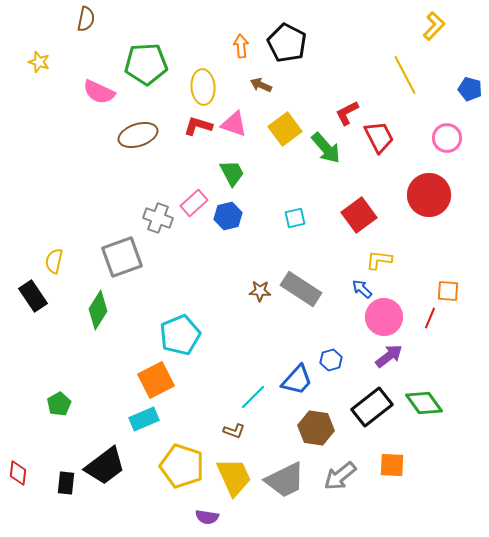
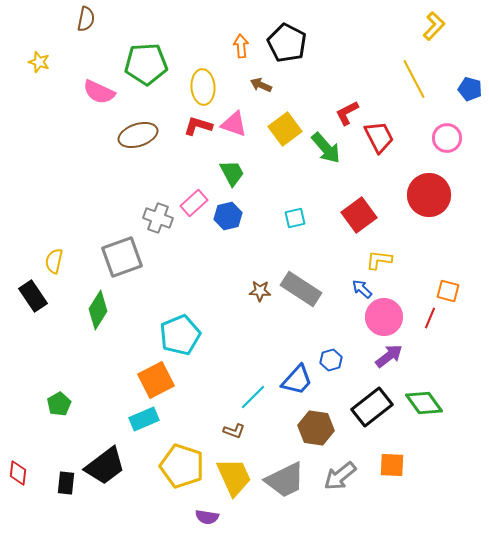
yellow line at (405, 75): moved 9 px right, 4 px down
orange square at (448, 291): rotated 10 degrees clockwise
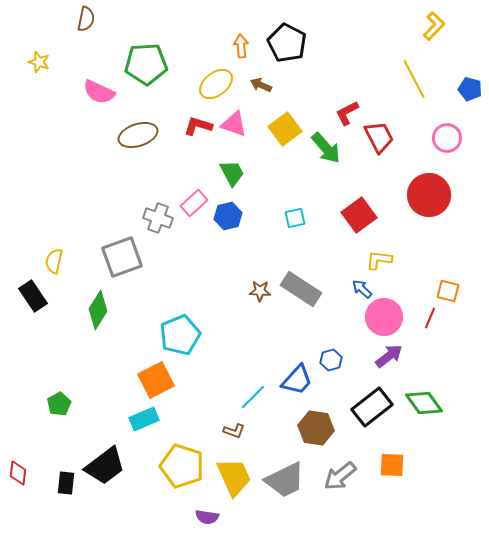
yellow ellipse at (203, 87): moved 13 px right, 3 px up; rotated 56 degrees clockwise
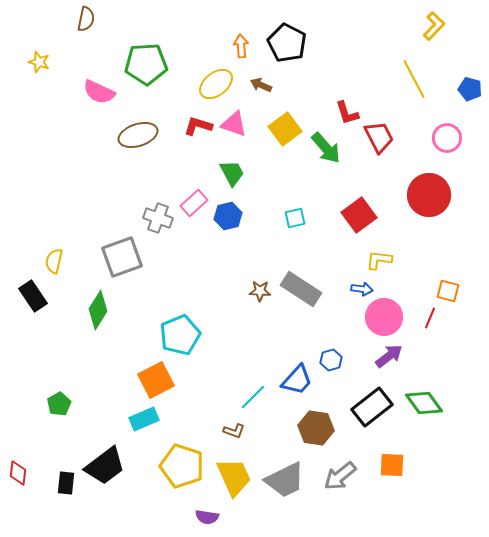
red L-shape at (347, 113): rotated 80 degrees counterclockwise
blue arrow at (362, 289): rotated 145 degrees clockwise
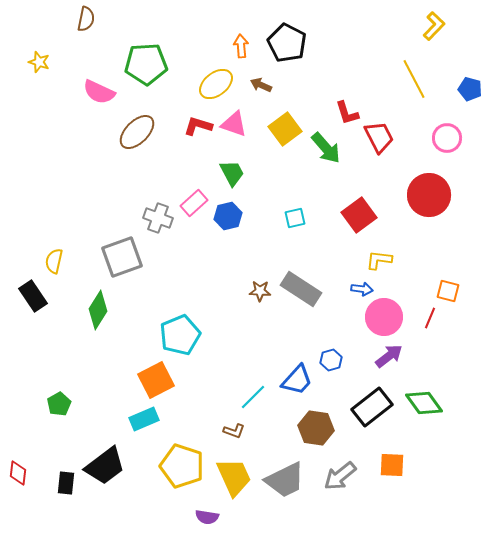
brown ellipse at (138, 135): moved 1 px left, 3 px up; rotated 27 degrees counterclockwise
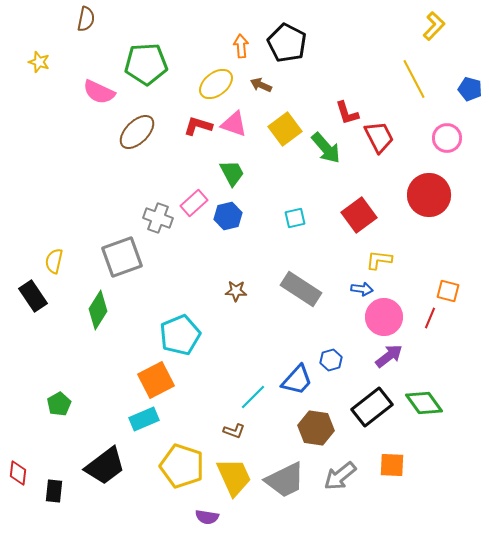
brown star at (260, 291): moved 24 px left
black rectangle at (66, 483): moved 12 px left, 8 px down
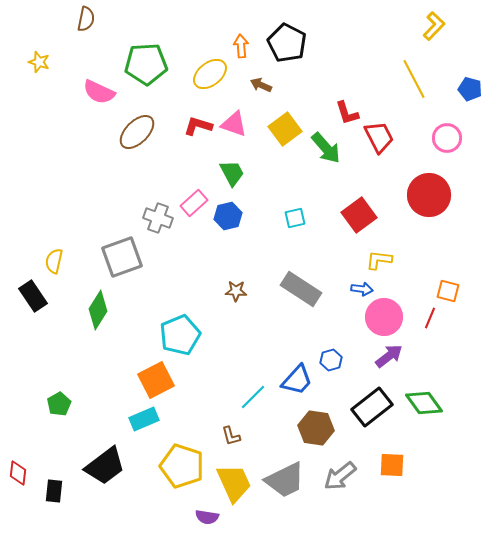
yellow ellipse at (216, 84): moved 6 px left, 10 px up
brown L-shape at (234, 431): moved 3 px left, 5 px down; rotated 55 degrees clockwise
yellow trapezoid at (234, 477): moved 6 px down
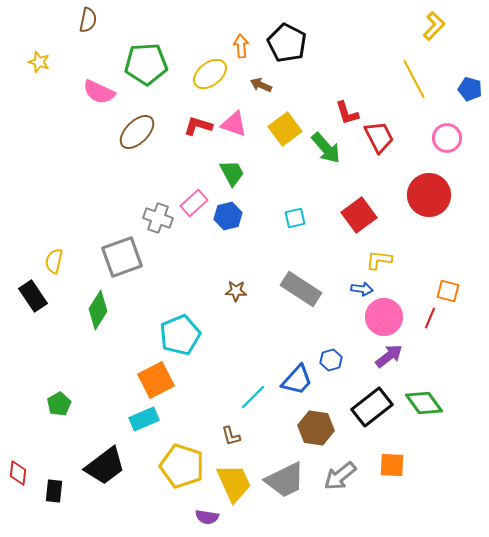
brown semicircle at (86, 19): moved 2 px right, 1 px down
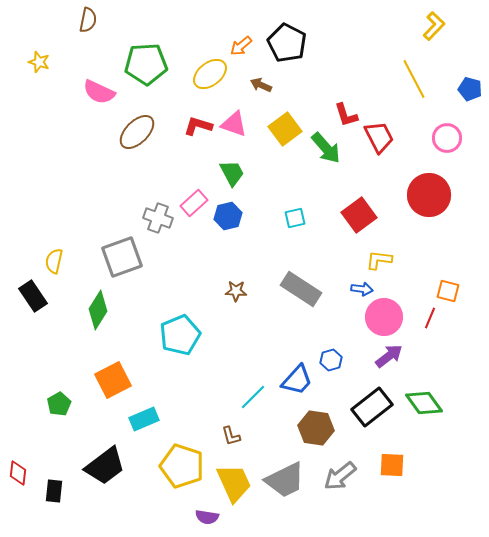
orange arrow at (241, 46): rotated 125 degrees counterclockwise
red L-shape at (347, 113): moved 1 px left, 2 px down
orange square at (156, 380): moved 43 px left
